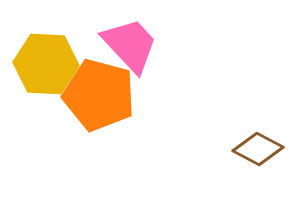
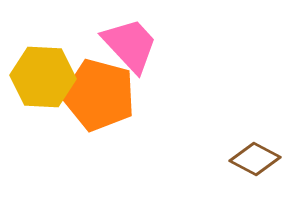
yellow hexagon: moved 3 px left, 13 px down
brown diamond: moved 3 px left, 10 px down
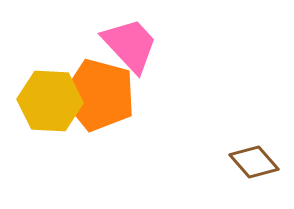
yellow hexagon: moved 7 px right, 24 px down
brown diamond: moved 1 px left, 3 px down; rotated 21 degrees clockwise
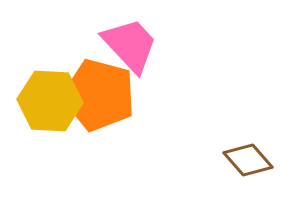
brown diamond: moved 6 px left, 2 px up
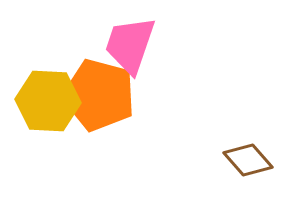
pink trapezoid: rotated 118 degrees counterclockwise
yellow hexagon: moved 2 px left
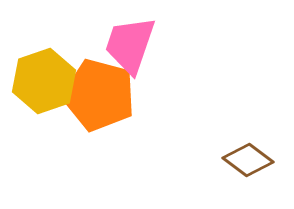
yellow hexagon: moved 4 px left, 20 px up; rotated 22 degrees counterclockwise
brown diamond: rotated 12 degrees counterclockwise
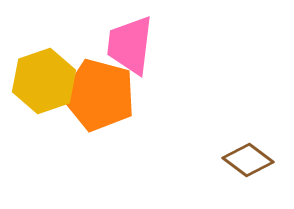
pink trapezoid: rotated 12 degrees counterclockwise
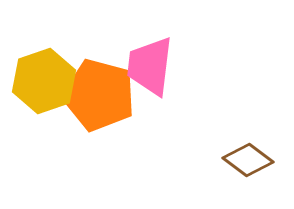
pink trapezoid: moved 20 px right, 21 px down
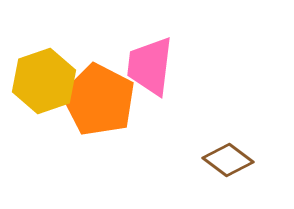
orange pentagon: moved 5 px down; rotated 12 degrees clockwise
brown diamond: moved 20 px left
